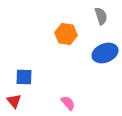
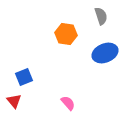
blue square: rotated 24 degrees counterclockwise
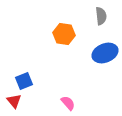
gray semicircle: rotated 12 degrees clockwise
orange hexagon: moved 2 px left
blue square: moved 4 px down
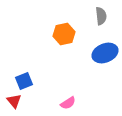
orange hexagon: rotated 20 degrees counterclockwise
pink semicircle: rotated 98 degrees clockwise
